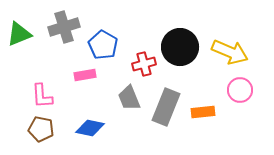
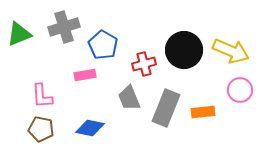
black circle: moved 4 px right, 3 px down
yellow arrow: moved 1 px right, 1 px up
gray rectangle: moved 1 px down
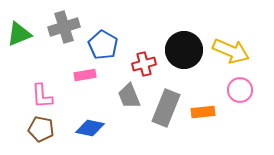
gray trapezoid: moved 2 px up
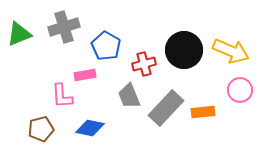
blue pentagon: moved 3 px right, 1 px down
pink L-shape: moved 20 px right
gray rectangle: rotated 21 degrees clockwise
brown pentagon: rotated 25 degrees counterclockwise
